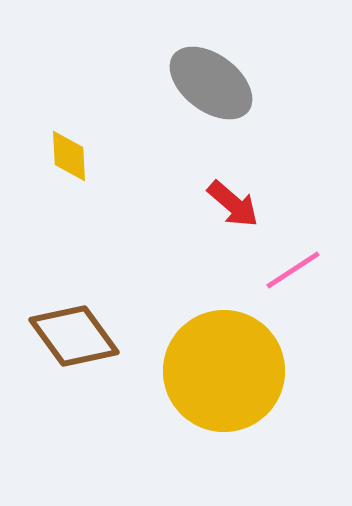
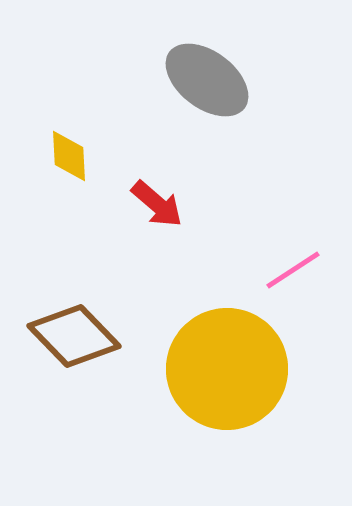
gray ellipse: moved 4 px left, 3 px up
red arrow: moved 76 px left
brown diamond: rotated 8 degrees counterclockwise
yellow circle: moved 3 px right, 2 px up
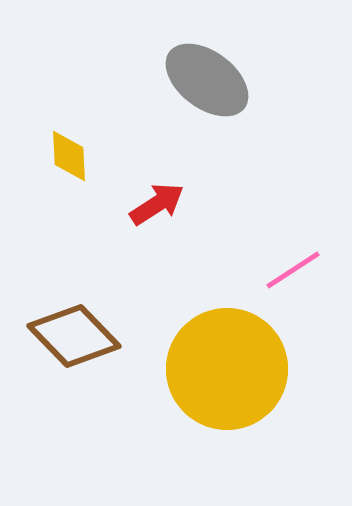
red arrow: rotated 74 degrees counterclockwise
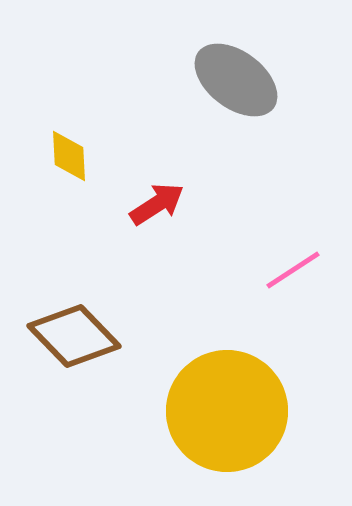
gray ellipse: moved 29 px right
yellow circle: moved 42 px down
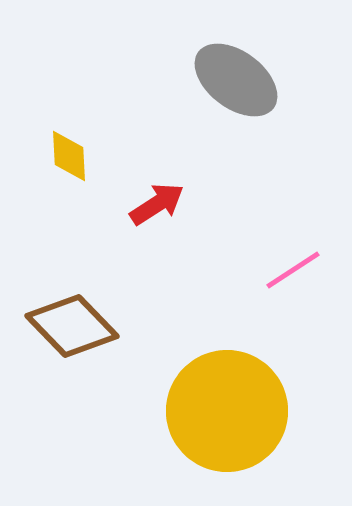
brown diamond: moved 2 px left, 10 px up
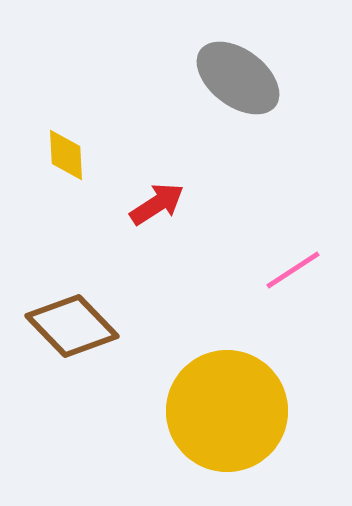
gray ellipse: moved 2 px right, 2 px up
yellow diamond: moved 3 px left, 1 px up
